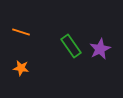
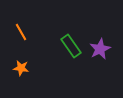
orange line: rotated 42 degrees clockwise
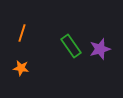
orange line: moved 1 px right, 1 px down; rotated 48 degrees clockwise
purple star: rotated 10 degrees clockwise
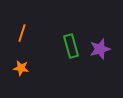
green rectangle: rotated 20 degrees clockwise
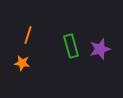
orange line: moved 6 px right, 2 px down
orange star: moved 1 px right, 5 px up
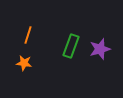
green rectangle: rotated 35 degrees clockwise
orange star: moved 2 px right
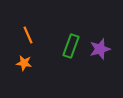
orange line: rotated 42 degrees counterclockwise
